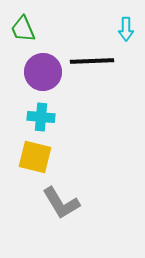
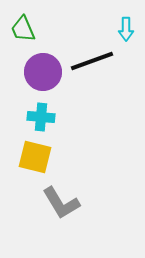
black line: rotated 18 degrees counterclockwise
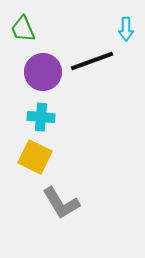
yellow square: rotated 12 degrees clockwise
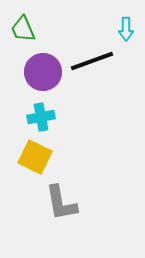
cyan cross: rotated 16 degrees counterclockwise
gray L-shape: rotated 21 degrees clockwise
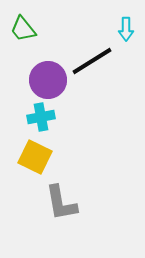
green trapezoid: rotated 16 degrees counterclockwise
black line: rotated 12 degrees counterclockwise
purple circle: moved 5 px right, 8 px down
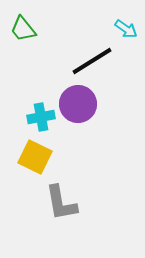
cyan arrow: rotated 55 degrees counterclockwise
purple circle: moved 30 px right, 24 px down
